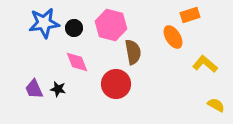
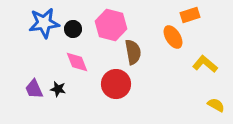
black circle: moved 1 px left, 1 px down
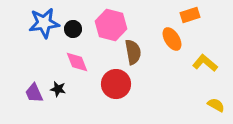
orange ellipse: moved 1 px left, 2 px down
yellow L-shape: moved 1 px up
purple trapezoid: moved 4 px down
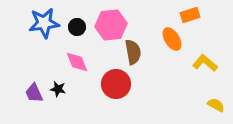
pink hexagon: rotated 20 degrees counterclockwise
black circle: moved 4 px right, 2 px up
